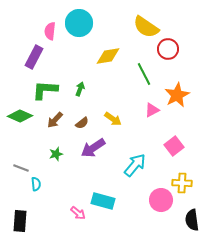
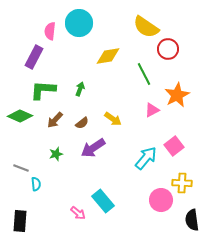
green L-shape: moved 2 px left
cyan arrow: moved 11 px right, 7 px up
cyan rectangle: rotated 35 degrees clockwise
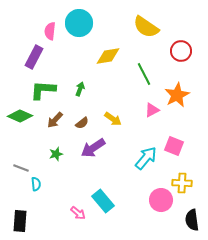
red circle: moved 13 px right, 2 px down
pink square: rotated 30 degrees counterclockwise
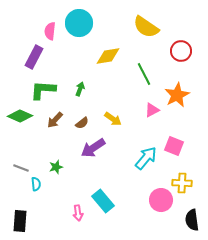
green star: moved 13 px down
pink arrow: rotated 42 degrees clockwise
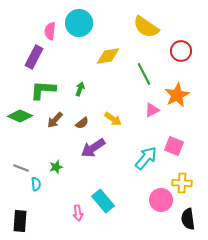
black semicircle: moved 4 px left, 1 px up
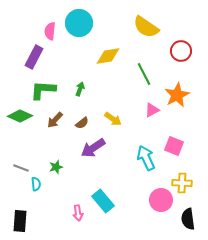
cyan arrow: rotated 65 degrees counterclockwise
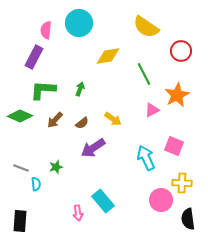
pink semicircle: moved 4 px left, 1 px up
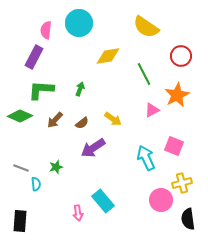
red circle: moved 5 px down
green L-shape: moved 2 px left
yellow cross: rotated 18 degrees counterclockwise
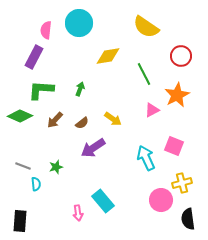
gray line: moved 2 px right, 2 px up
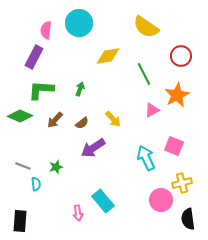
yellow arrow: rotated 12 degrees clockwise
